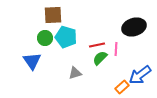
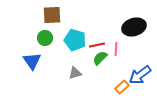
brown square: moved 1 px left
cyan pentagon: moved 9 px right, 3 px down
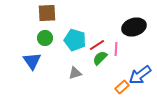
brown square: moved 5 px left, 2 px up
red line: rotated 21 degrees counterclockwise
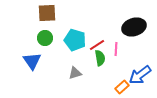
green semicircle: rotated 126 degrees clockwise
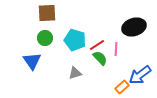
green semicircle: rotated 35 degrees counterclockwise
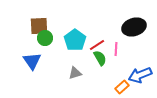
brown square: moved 8 px left, 13 px down
cyan pentagon: rotated 20 degrees clockwise
green semicircle: rotated 14 degrees clockwise
blue arrow: rotated 15 degrees clockwise
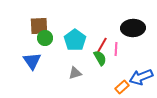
black ellipse: moved 1 px left, 1 px down; rotated 15 degrees clockwise
red line: moved 5 px right; rotated 28 degrees counterclockwise
blue arrow: moved 1 px right, 2 px down
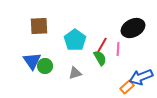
black ellipse: rotated 25 degrees counterclockwise
green circle: moved 28 px down
pink line: moved 2 px right
orange rectangle: moved 5 px right
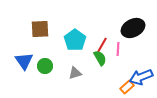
brown square: moved 1 px right, 3 px down
blue triangle: moved 8 px left
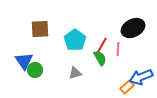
green circle: moved 10 px left, 4 px down
